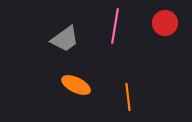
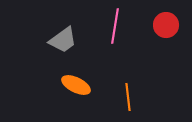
red circle: moved 1 px right, 2 px down
gray trapezoid: moved 2 px left, 1 px down
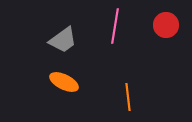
orange ellipse: moved 12 px left, 3 px up
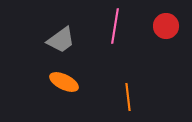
red circle: moved 1 px down
gray trapezoid: moved 2 px left
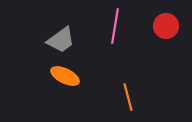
orange ellipse: moved 1 px right, 6 px up
orange line: rotated 8 degrees counterclockwise
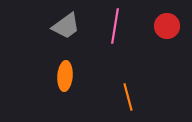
red circle: moved 1 px right
gray trapezoid: moved 5 px right, 14 px up
orange ellipse: rotated 68 degrees clockwise
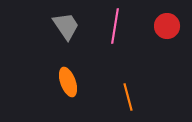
gray trapezoid: rotated 88 degrees counterclockwise
orange ellipse: moved 3 px right, 6 px down; rotated 24 degrees counterclockwise
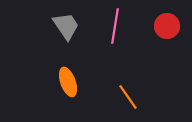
orange line: rotated 20 degrees counterclockwise
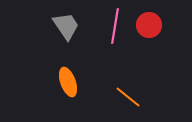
red circle: moved 18 px left, 1 px up
orange line: rotated 16 degrees counterclockwise
